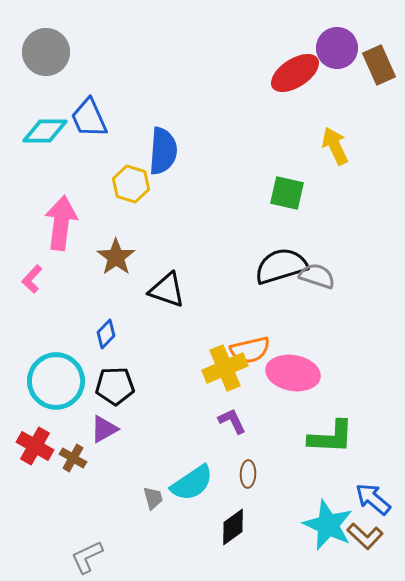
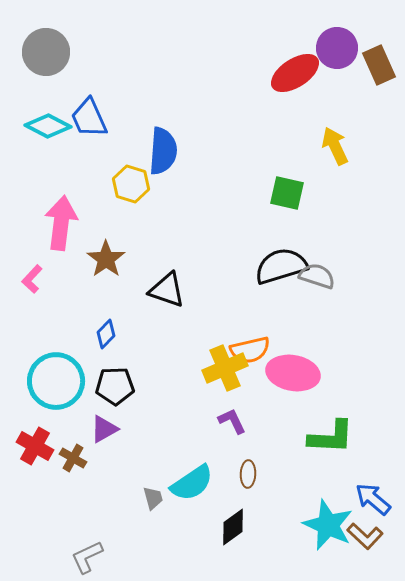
cyan diamond: moved 3 px right, 5 px up; rotated 27 degrees clockwise
brown star: moved 10 px left, 2 px down
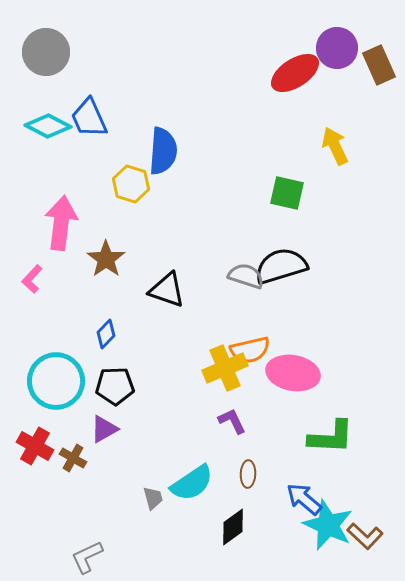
gray semicircle: moved 71 px left
blue arrow: moved 69 px left
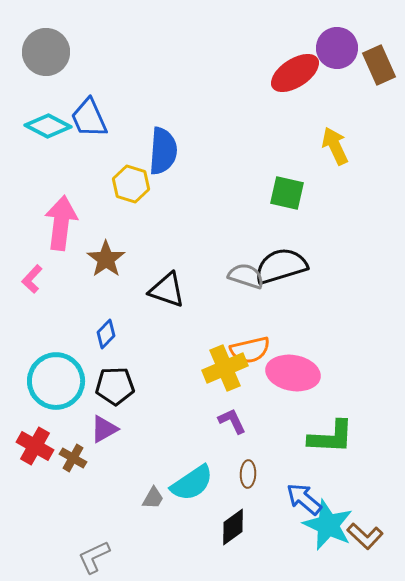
gray trapezoid: rotated 45 degrees clockwise
gray L-shape: moved 7 px right
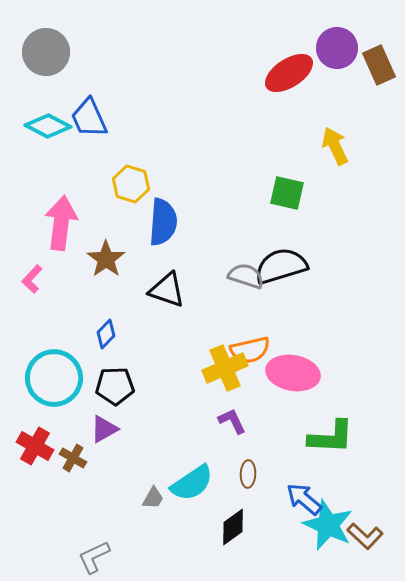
red ellipse: moved 6 px left
blue semicircle: moved 71 px down
cyan circle: moved 2 px left, 3 px up
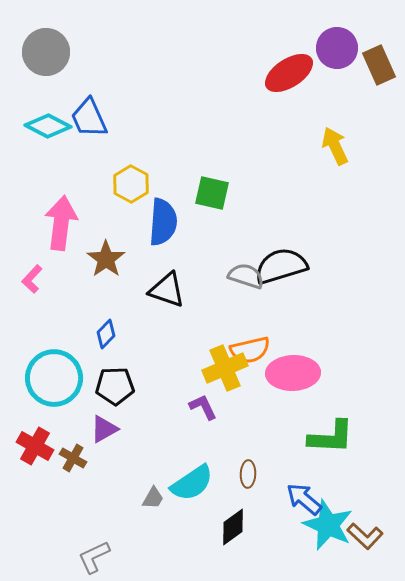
yellow hexagon: rotated 12 degrees clockwise
green square: moved 75 px left
pink ellipse: rotated 12 degrees counterclockwise
purple L-shape: moved 29 px left, 14 px up
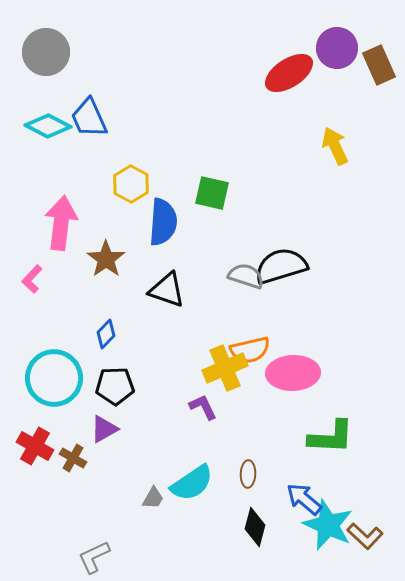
black diamond: moved 22 px right; rotated 39 degrees counterclockwise
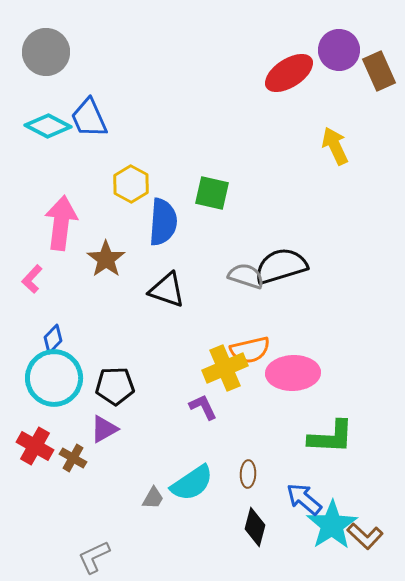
purple circle: moved 2 px right, 2 px down
brown rectangle: moved 6 px down
blue diamond: moved 53 px left, 5 px down
cyan star: moved 4 px right; rotated 15 degrees clockwise
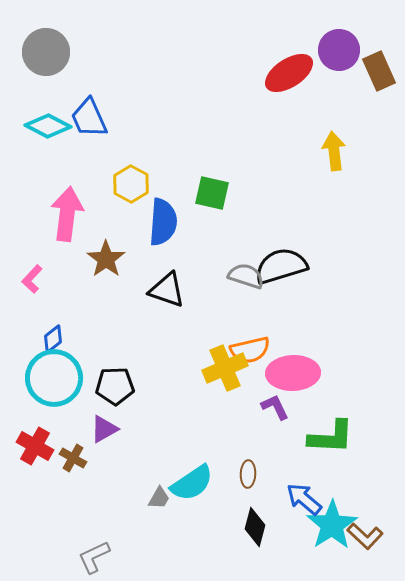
yellow arrow: moved 1 px left, 5 px down; rotated 18 degrees clockwise
pink arrow: moved 6 px right, 9 px up
blue diamond: rotated 8 degrees clockwise
purple L-shape: moved 72 px right
gray trapezoid: moved 6 px right
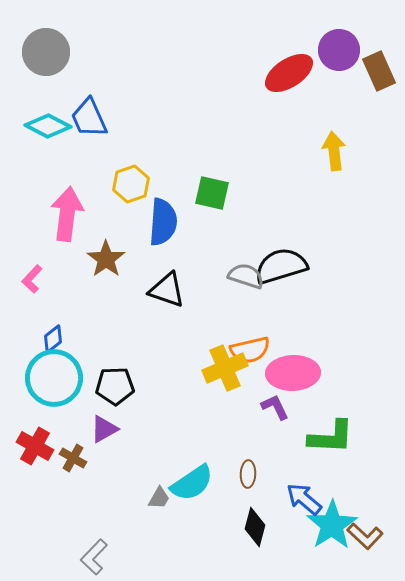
yellow hexagon: rotated 12 degrees clockwise
gray L-shape: rotated 21 degrees counterclockwise
